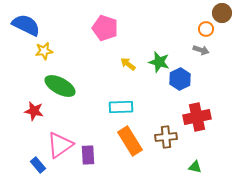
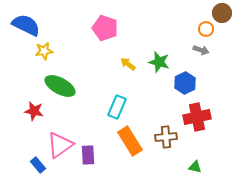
blue hexagon: moved 5 px right, 4 px down
cyan rectangle: moved 4 px left; rotated 65 degrees counterclockwise
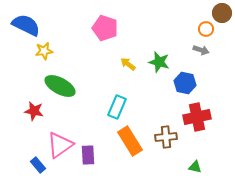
blue hexagon: rotated 20 degrees counterclockwise
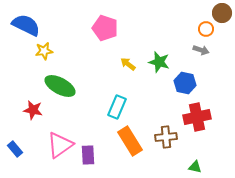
red star: moved 1 px left, 1 px up
blue rectangle: moved 23 px left, 16 px up
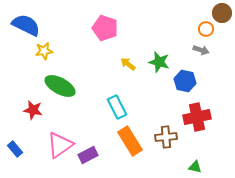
blue hexagon: moved 2 px up
cyan rectangle: rotated 50 degrees counterclockwise
purple rectangle: rotated 66 degrees clockwise
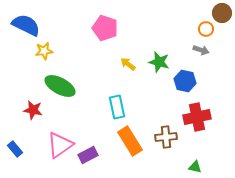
cyan rectangle: rotated 15 degrees clockwise
